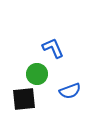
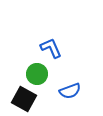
blue L-shape: moved 2 px left
black square: rotated 35 degrees clockwise
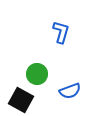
blue L-shape: moved 10 px right, 16 px up; rotated 40 degrees clockwise
black square: moved 3 px left, 1 px down
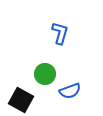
blue L-shape: moved 1 px left, 1 px down
green circle: moved 8 px right
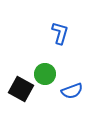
blue semicircle: moved 2 px right
black square: moved 11 px up
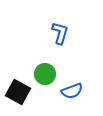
black square: moved 3 px left, 3 px down
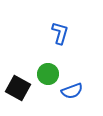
green circle: moved 3 px right
black square: moved 4 px up
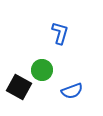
green circle: moved 6 px left, 4 px up
black square: moved 1 px right, 1 px up
